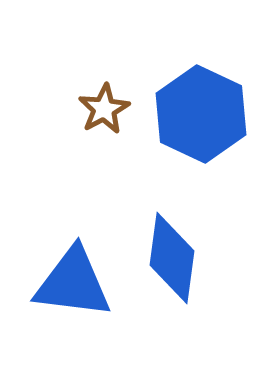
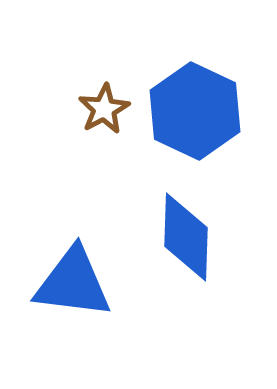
blue hexagon: moved 6 px left, 3 px up
blue diamond: moved 14 px right, 21 px up; rotated 6 degrees counterclockwise
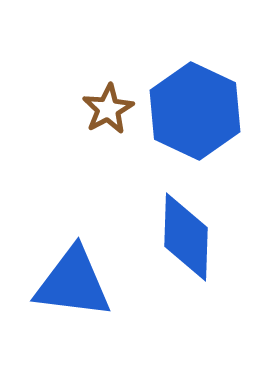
brown star: moved 4 px right
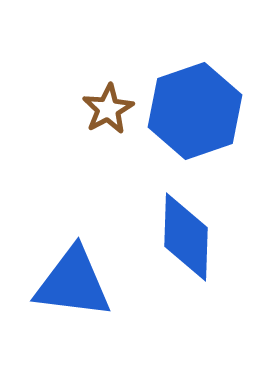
blue hexagon: rotated 16 degrees clockwise
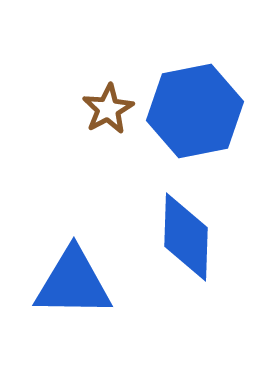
blue hexagon: rotated 8 degrees clockwise
blue triangle: rotated 6 degrees counterclockwise
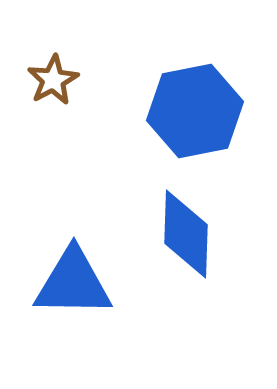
brown star: moved 55 px left, 29 px up
blue diamond: moved 3 px up
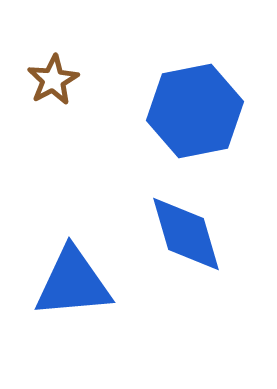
blue diamond: rotated 18 degrees counterclockwise
blue triangle: rotated 6 degrees counterclockwise
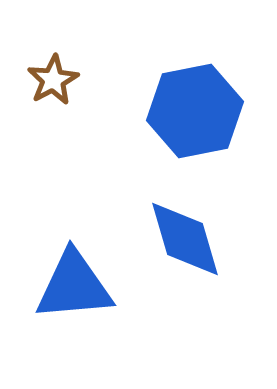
blue diamond: moved 1 px left, 5 px down
blue triangle: moved 1 px right, 3 px down
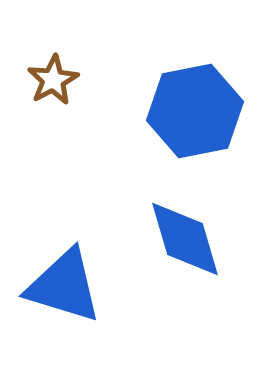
blue triangle: moved 10 px left; rotated 22 degrees clockwise
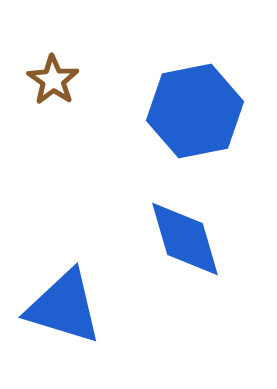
brown star: rotated 9 degrees counterclockwise
blue triangle: moved 21 px down
